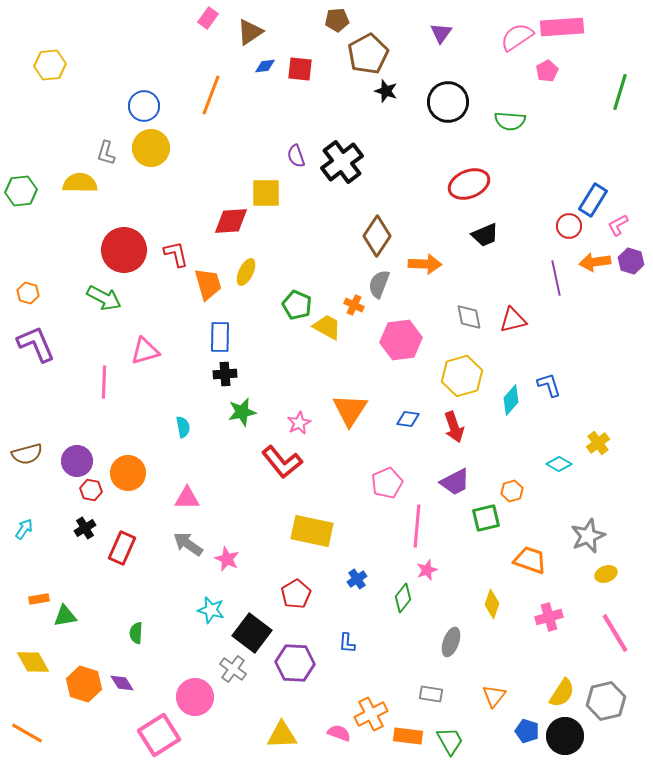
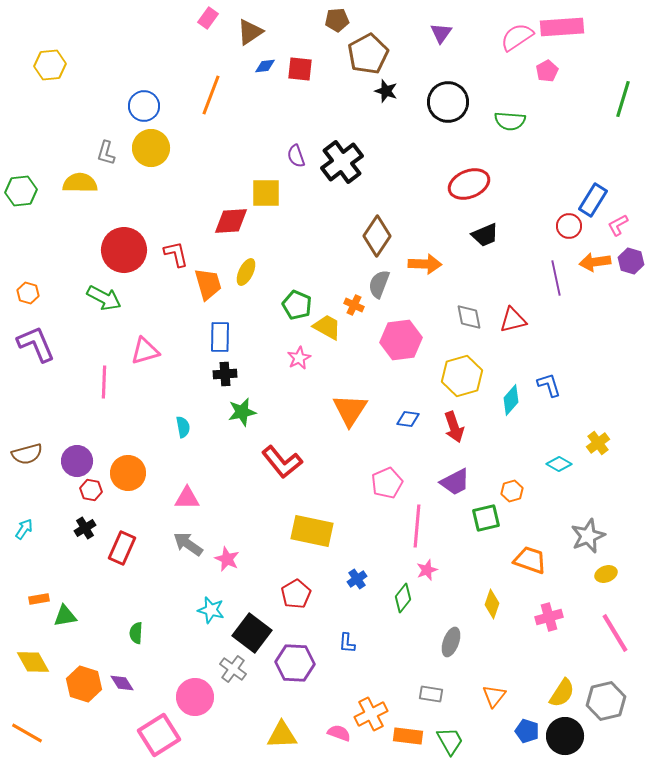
green line at (620, 92): moved 3 px right, 7 px down
pink star at (299, 423): moved 65 px up
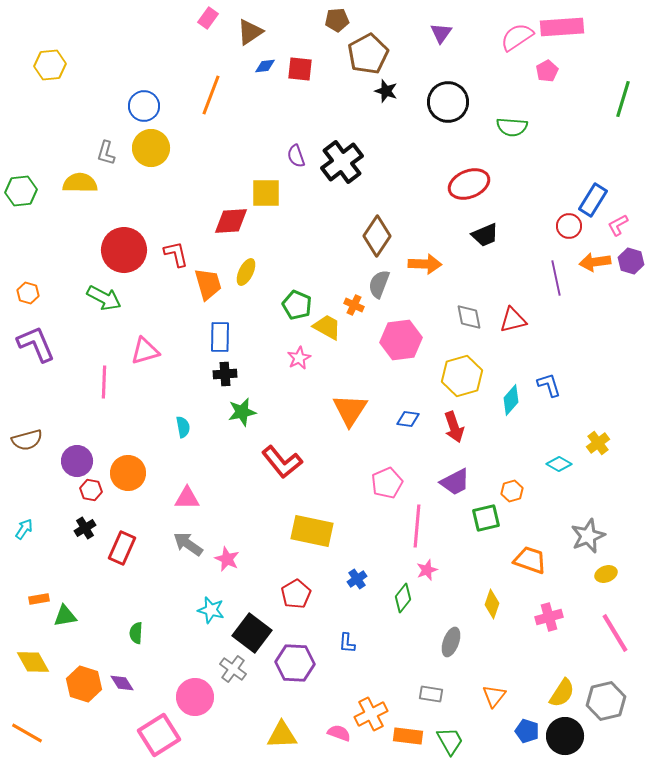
green semicircle at (510, 121): moved 2 px right, 6 px down
brown semicircle at (27, 454): moved 14 px up
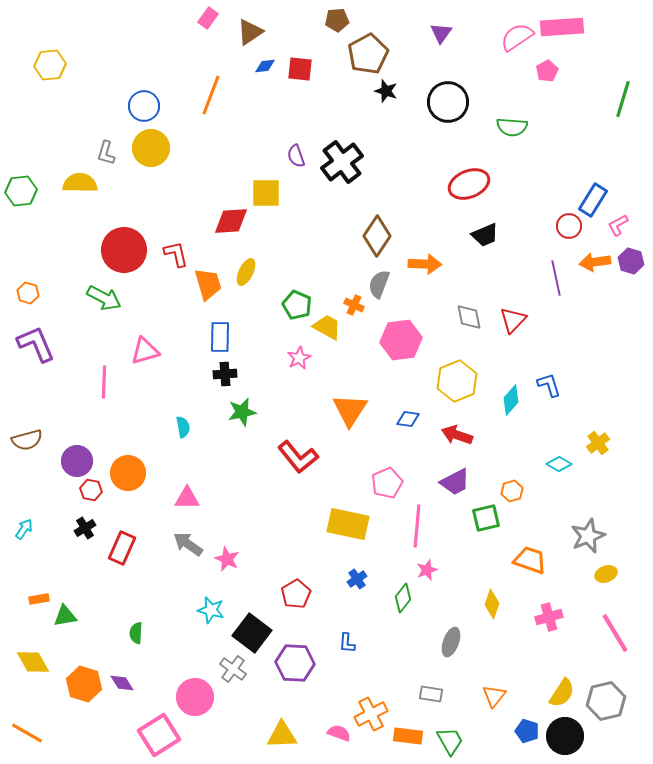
red triangle at (513, 320): rotated 32 degrees counterclockwise
yellow hexagon at (462, 376): moved 5 px left, 5 px down; rotated 6 degrees counterclockwise
red arrow at (454, 427): moved 3 px right, 8 px down; rotated 128 degrees clockwise
red L-shape at (282, 462): moved 16 px right, 5 px up
yellow rectangle at (312, 531): moved 36 px right, 7 px up
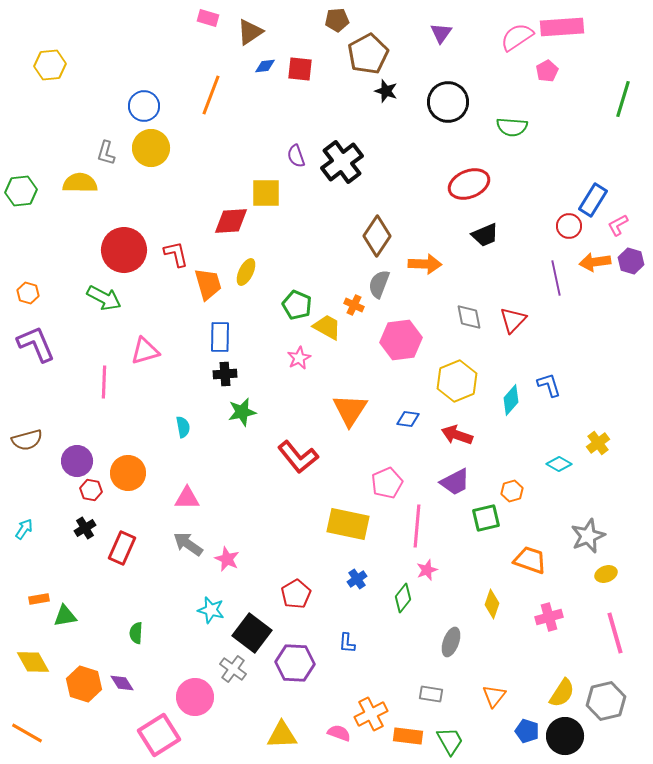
pink rectangle at (208, 18): rotated 70 degrees clockwise
pink line at (615, 633): rotated 15 degrees clockwise
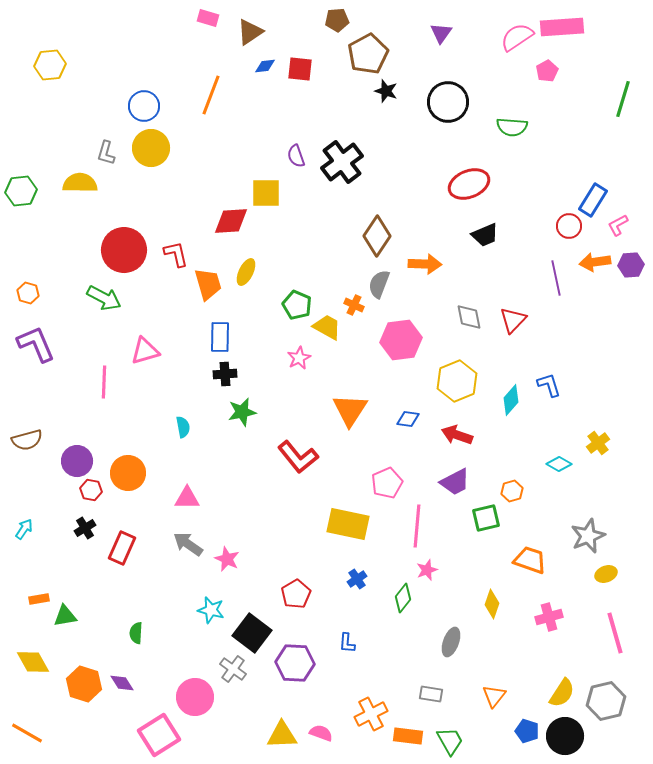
purple hexagon at (631, 261): moved 4 px down; rotated 20 degrees counterclockwise
pink semicircle at (339, 733): moved 18 px left
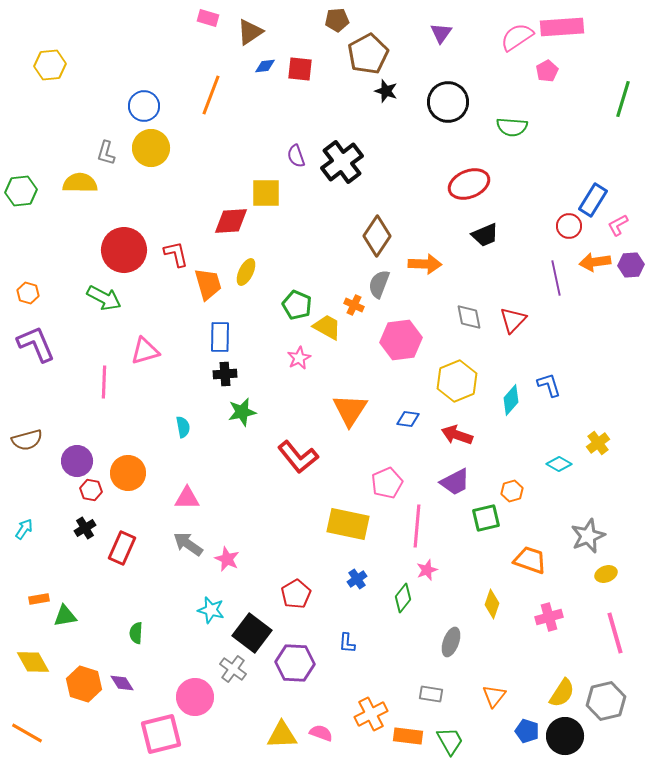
pink square at (159, 735): moved 2 px right, 1 px up; rotated 18 degrees clockwise
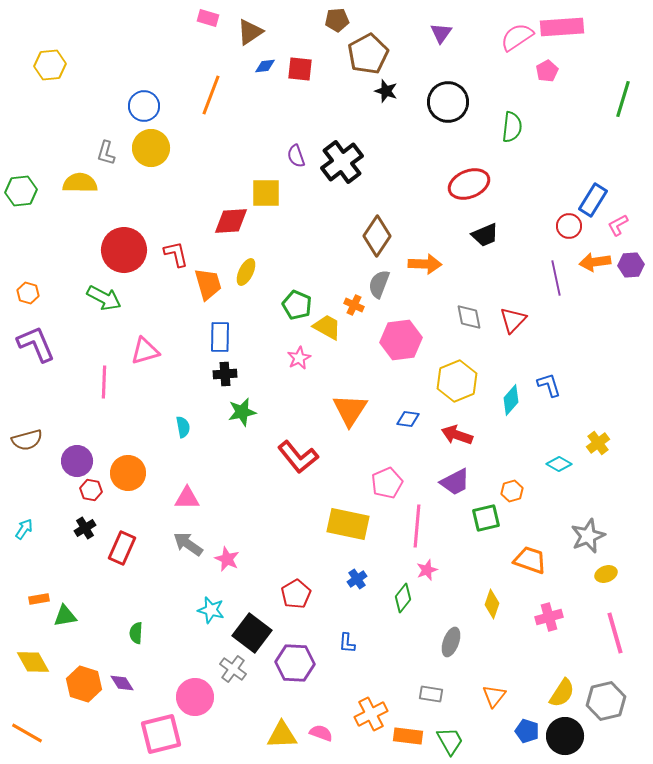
green semicircle at (512, 127): rotated 88 degrees counterclockwise
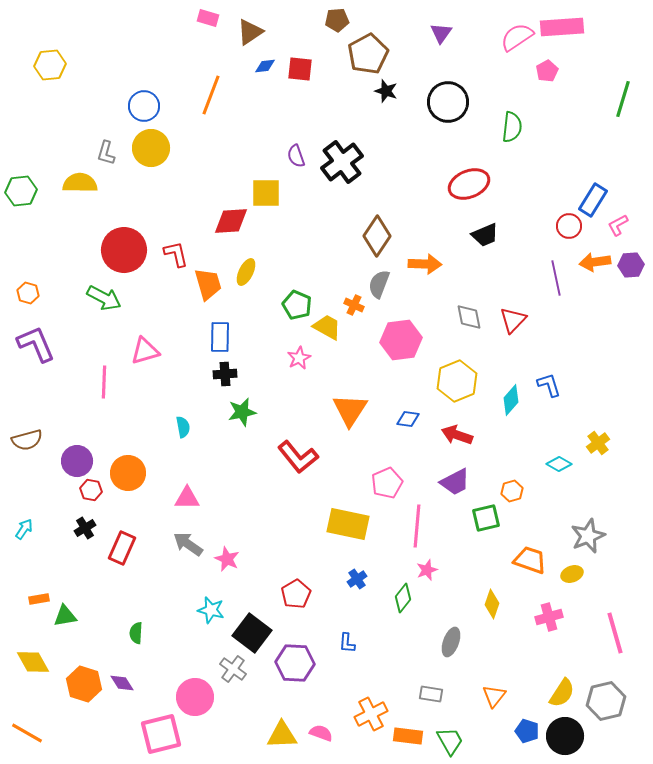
yellow ellipse at (606, 574): moved 34 px left
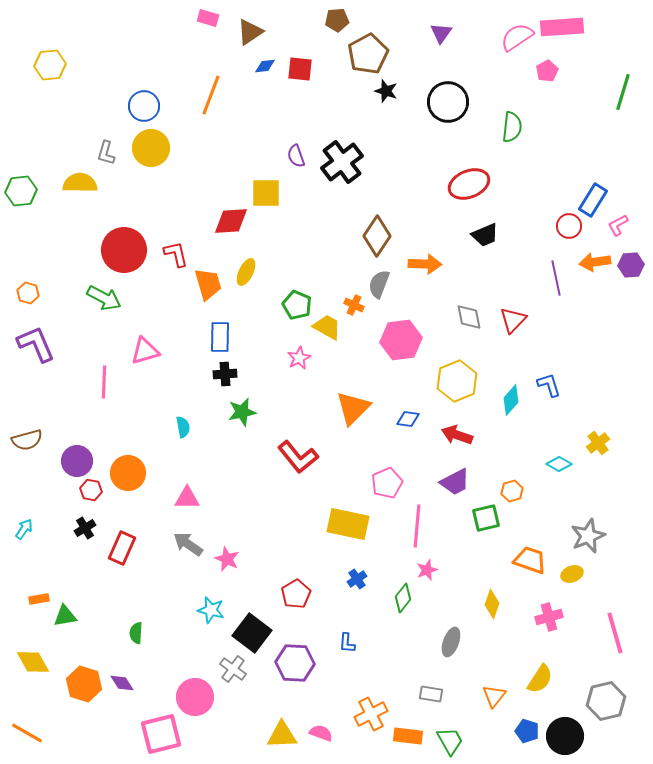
green line at (623, 99): moved 7 px up
orange triangle at (350, 410): moved 3 px right, 2 px up; rotated 12 degrees clockwise
yellow semicircle at (562, 693): moved 22 px left, 14 px up
